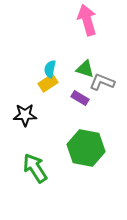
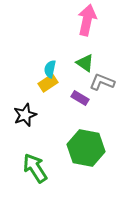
pink arrow: rotated 28 degrees clockwise
green triangle: moved 6 px up; rotated 18 degrees clockwise
black star: rotated 20 degrees counterclockwise
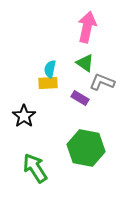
pink arrow: moved 7 px down
yellow rectangle: rotated 30 degrees clockwise
black star: moved 1 px left, 1 px down; rotated 15 degrees counterclockwise
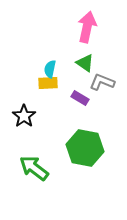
green hexagon: moved 1 px left
green arrow: moved 1 px left; rotated 20 degrees counterclockwise
